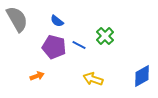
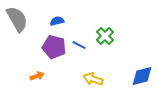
blue semicircle: rotated 128 degrees clockwise
blue diamond: rotated 15 degrees clockwise
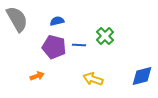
blue line: rotated 24 degrees counterclockwise
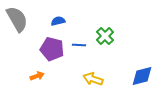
blue semicircle: moved 1 px right
purple pentagon: moved 2 px left, 2 px down
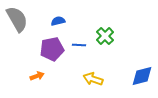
purple pentagon: rotated 25 degrees counterclockwise
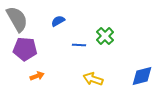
blue semicircle: rotated 16 degrees counterclockwise
purple pentagon: moved 27 px left; rotated 15 degrees clockwise
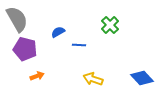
blue semicircle: moved 11 px down
green cross: moved 5 px right, 11 px up
purple pentagon: rotated 10 degrees clockwise
blue diamond: moved 2 px down; rotated 60 degrees clockwise
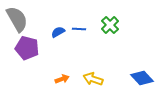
blue line: moved 16 px up
purple pentagon: moved 2 px right, 1 px up
orange arrow: moved 25 px right, 3 px down
